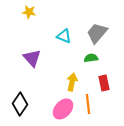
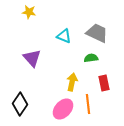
gray trapezoid: rotated 75 degrees clockwise
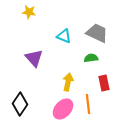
purple triangle: moved 2 px right
yellow arrow: moved 4 px left
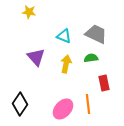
gray trapezoid: moved 1 px left, 1 px down
purple triangle: moved 2 px right, 1 px up
yellow arrow: moved 2 px left, 18 px up
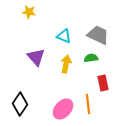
gray trapezoid: moved 2 px right, 1 px down
red rectangle: moved 1 px left
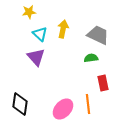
yellow star: rotated 16 degrees counterclockwise
cyan triangle: moved 24 px left, 2 px up; rotated 21 degrees clockwise
yellow arrow: moved 3 px left, 35 px up
black diamond: rotated 25 degrees counterclockwise
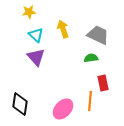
yellow arrow: rotated 30 degrees counterclockwise
cyan triangle: moved 4 px left, 1 px down
orange line: moved 2 px right, 3 px up; rotated 12 degrees clockwise
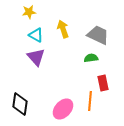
cyan triangle: rotated 14 degrees counterclockwise
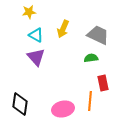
yellow arrow: rotated 138 degrees counterclockwise
pink ellipse: rotated 35 degrees clockwise
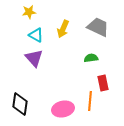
gray trapezoid: moved 8 px up
purple triangle: moved 2 px left, 1 px down
